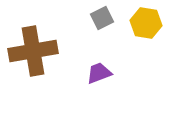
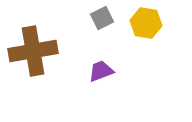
purple trapezoid: moved 2 px right, 2 px up
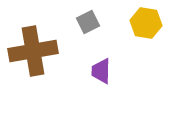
gray square: moved 14 px left, 4 px down
purple trapezoid: rotated 68 degrees counterclockwise
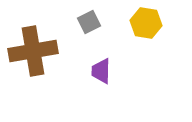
gray square: moved 1 px right
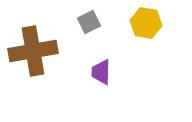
purple trapezoid: moved 1 px down
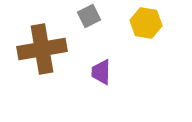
gray square: moved 6 px up
brown cross: moved 9 px right, 2 px up
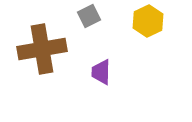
yellow hexagon: moved 2 px right, 2 px up; rotated 24 degrees clockwise
